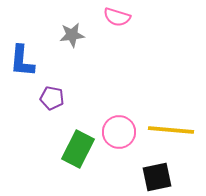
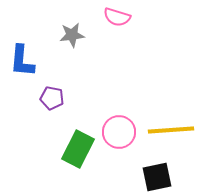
yellow line: rotated 9 degrees counterclockwise
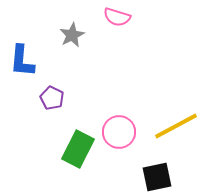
gray star: rotated 20 degrees counterclockwise
purple pentagon: rotated 15 degrees clockwise
yellow line: moved 5 px right, 4 px up; rotated 24 degrees counterclockwise
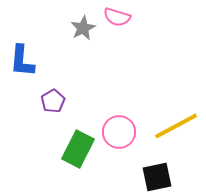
gray star: moved 11 px right, 7 px up
purple pentagon: moved 1 px right, 3 px down; rotated 15 degrees clockwise
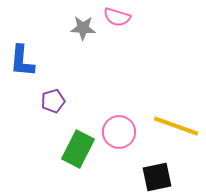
gray star: rotated 30 degrees clockwise
purple pentagon: rotated 15 degrees clockwise
yellow line: rotated 48 degrees clockwise
